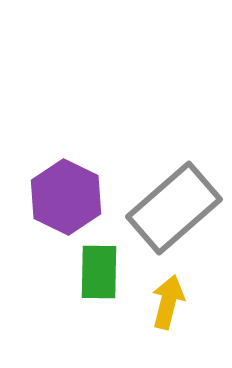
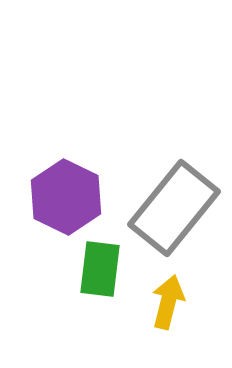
gray rectangle: rotated 10 degrees counterclockwise
green rectangle: moved 1 px right, 3 px up; rotated 6 degrees clockwise
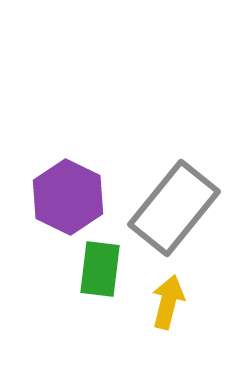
purple hexagon: moved 2 px right
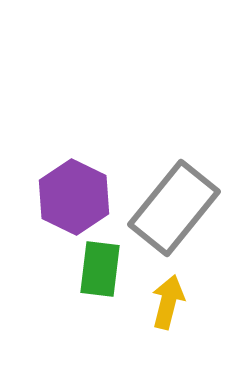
purple hexagon: moved 6 px right
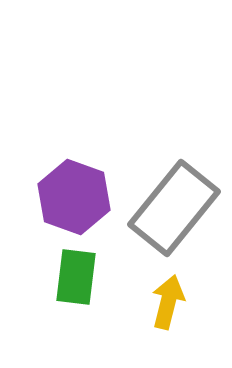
purple hexagon: rotated 6 degrees counterclockwise
green rectangle: moved 24 px left, 8 px down
